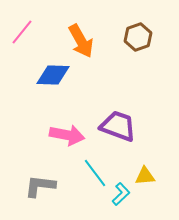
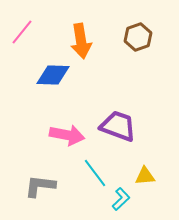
orange arrow: rotated 20 degrees clockwise
cyan L-shape: moved 5 px down
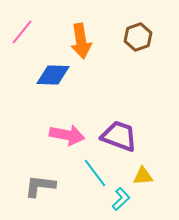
purple trapezoid: moved 1 px right, 10 px down
yellow triangle: moved 2 px left
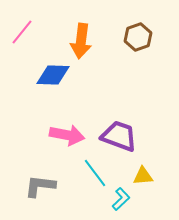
orange arrow: rotated 16 degrees clockwise
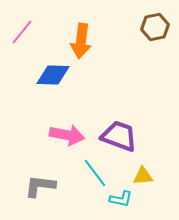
brown hexagon: moved 17 px right, 10 px up; rotated 8 degrees clockwise
cyan L-shape: rotated 55 degrees clockwise
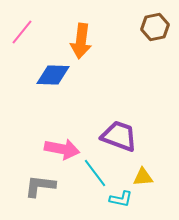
pink arrow: moved 5 px left, 14 px down
yellow triangle: moved 1 px down
